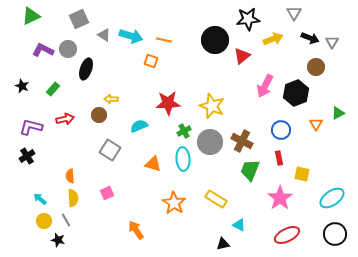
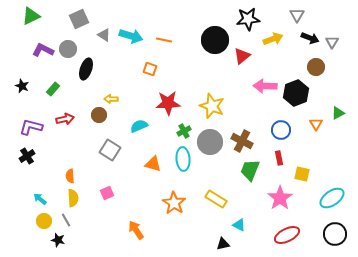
gray triangle at (294, 13): moved 3 px right, 2 px down
orange square at (151, 61): moved 1 px left, 8 px down
pink arrow at (265, 86): rotated 65 degrees clockwise
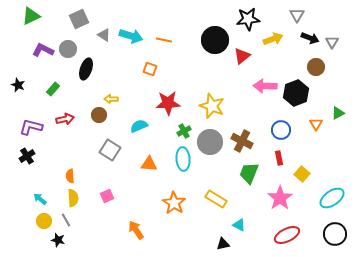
black star at (22, 86): moved 4 px left, 1 px up
orange triangle at (153, 164): moved 4 px left; rotated 12 degrees counterclockwise
green trapezoid at (250, 170): moved 1 px left, 3 px down
yellow square at (302, 174): rotated 28 degrees clockwise
pink square at (107, 193): moved 3 px down
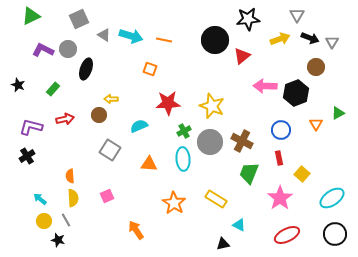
yellow arrow at (273, 39): moved 7 px right
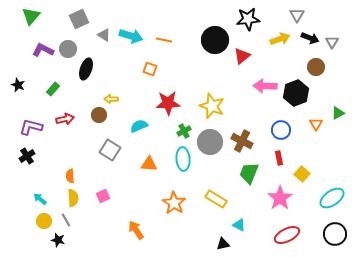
green triangle at (31, 16): rotated 24 degrees counterclockwise
pink square at (107, 196): moved 4 px left
